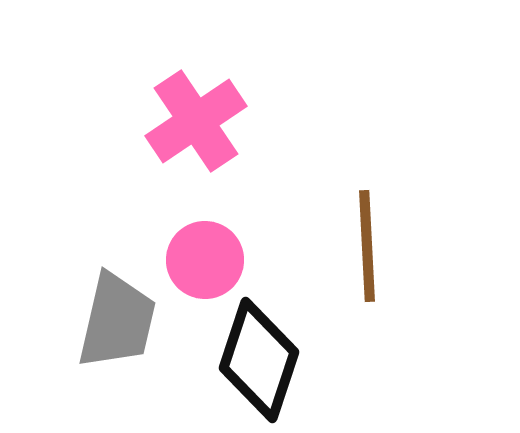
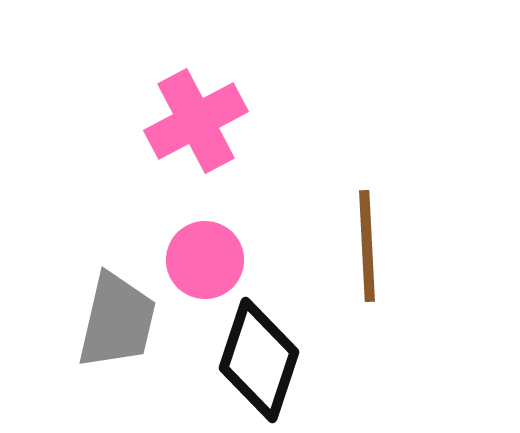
pink cross: rotated 6 degrees clockwise
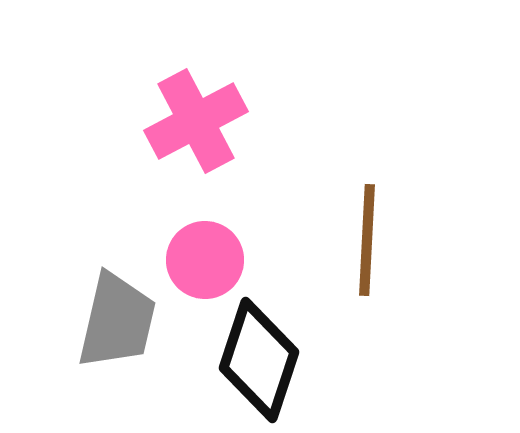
brown line: moved 6 px up; rotated 6 degrees clockwise
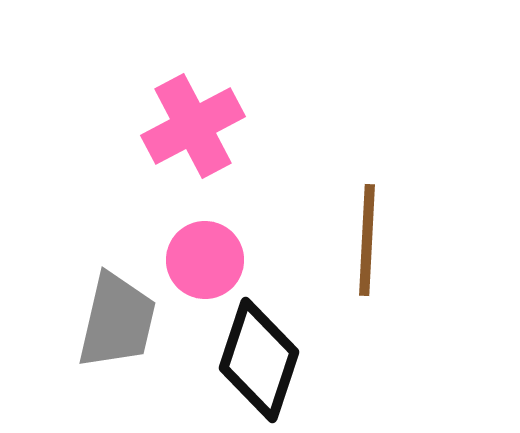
pink cross: moved 3 px left, 5 px down
